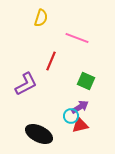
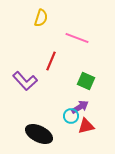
purple L-shape: moved 1 px left, 3 px up; rotated 75 degrees clockwise
red triangle: moved 6 px right, 1 px down
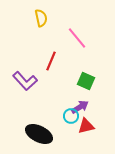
yellow semicircle: rotated 30 degrees counterclockwise
pink line: rotated 30 degrees clockwise
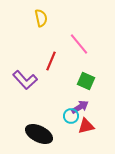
pink line: moved 2 px right, 6 px down
purple L-shape: moved 1 px up
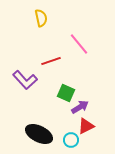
red line: rotated 48 degrees clockwise
green square: moved 20 px left, 12 px down
cyan circle: moved 24 px down
red triangle: rotated 12 degrees counterclockwise
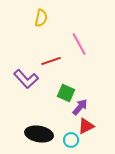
yellow semicircle: rotated 24 degrees clockwise
pink line: rotated 10 degrees clockwise
purple L-shape: moved 1 px right, 1 px up
purple arrow: rotated 18 degrees counterclockwise
black ellipse: rotated 16 degrees counterclockwise
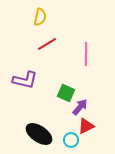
yellow semicircle: moved 1 px left, 1 px up
pink line: moved 7 px right, 10 px down; rotated 30 degrees clockwise
red line: moved 4 px left, 17 px up; rotated 12 degrees counterclockwise
purple L-shape: moved 1 px left, 1 px down; rotated 35 degrees counterclockwise
black ellipse: rotated 24 degrees clockwise
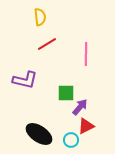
yellow semicircle: rotated 18 degrees counterclockwise
green square: rotated 24 degrees counterclockwise
